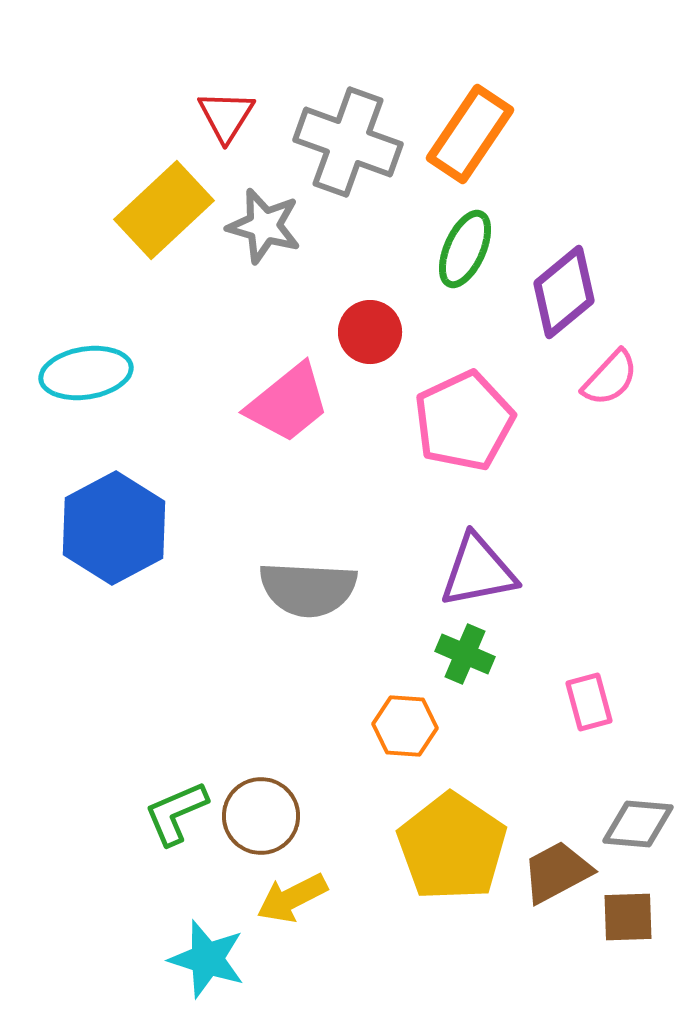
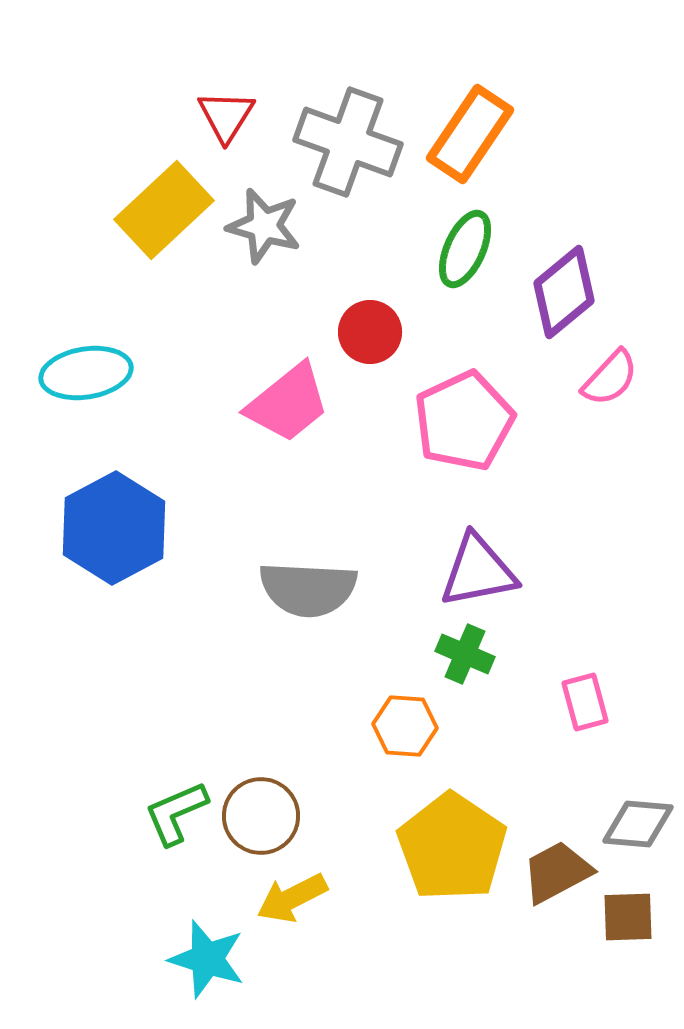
pink rectangle: moved 4 px left
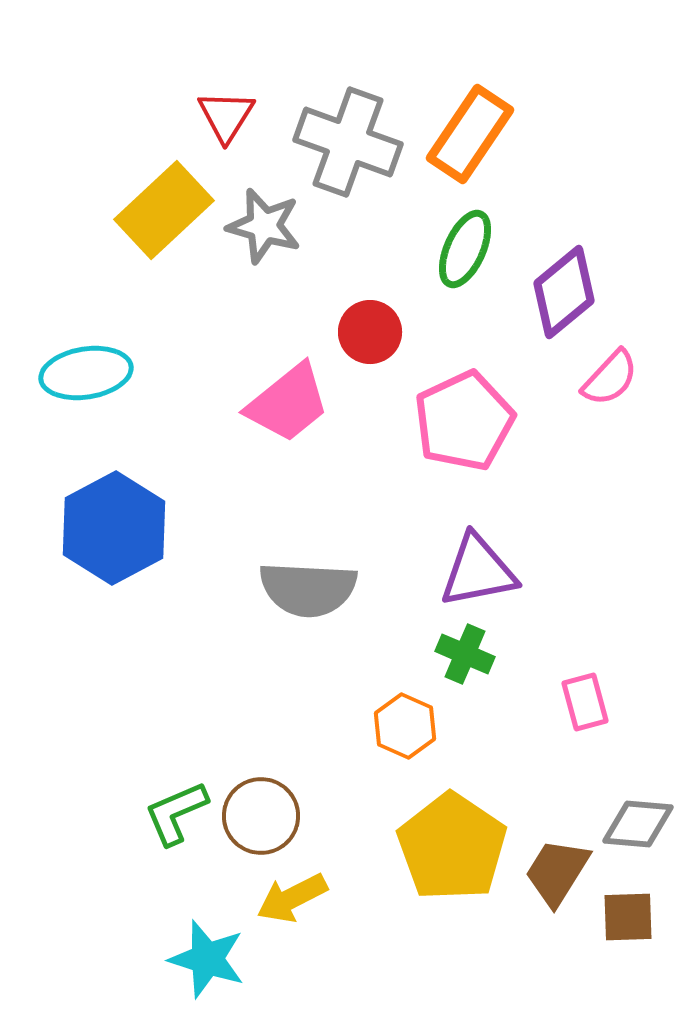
orange hexagon: rotated 20 degrees clockwise
brown trapezoid: rotated 30 degrees counterclockwise
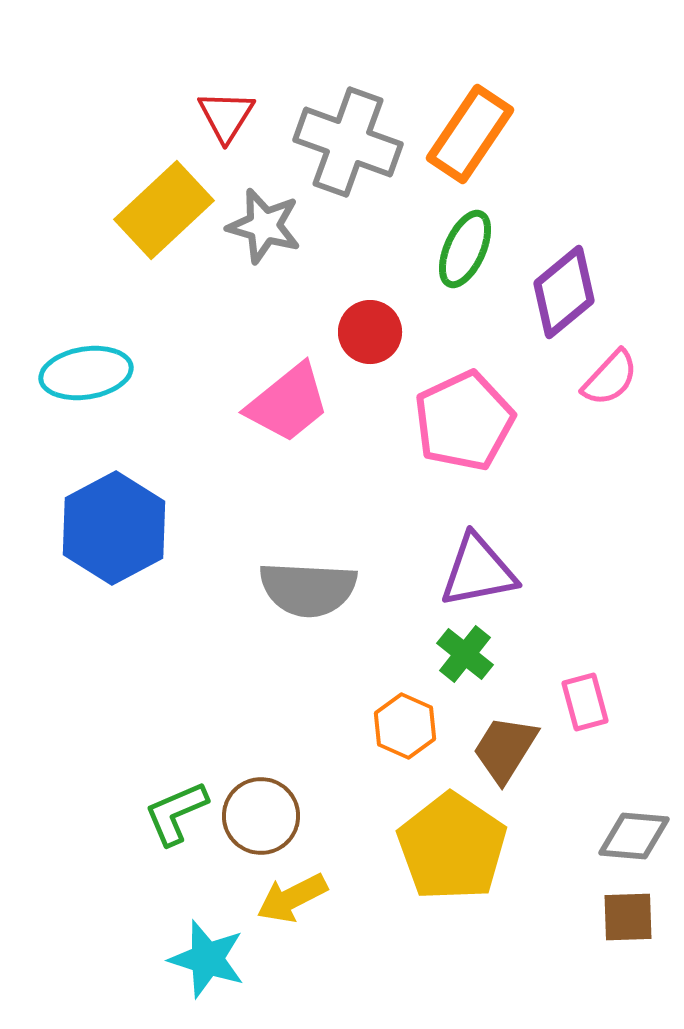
green cross: rotated 16 degrees clockwise
gray diamond: moved 4 px left, 12 px down
brown trapezoid: moved 52 px left, 123 px up
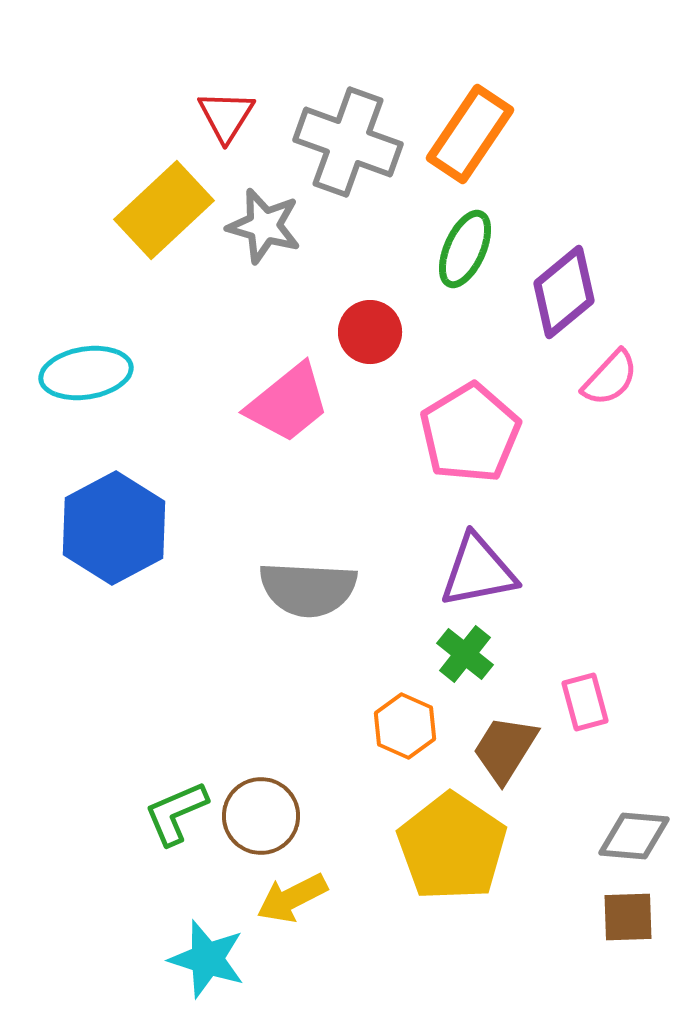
pink pentagon: moved 6 px right, 12 px down; rotated 6 degrees counterclockwise
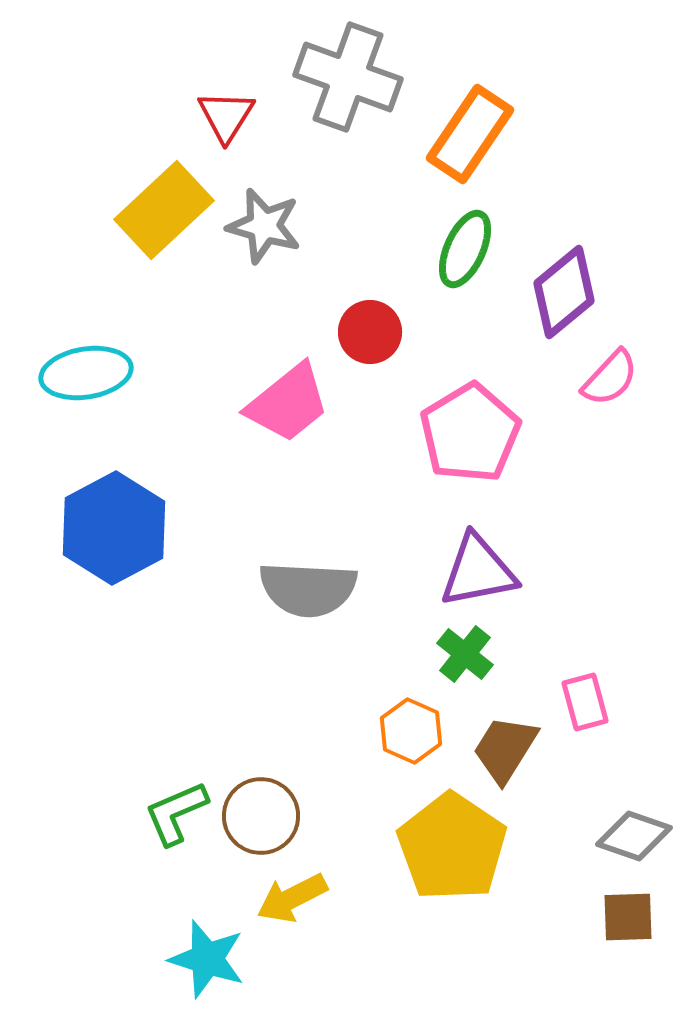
gray cross: moved 65 px up
orange hexagon: moved 6 px right, 5 px down
gray diamond: rotated 14 degrees clockwise
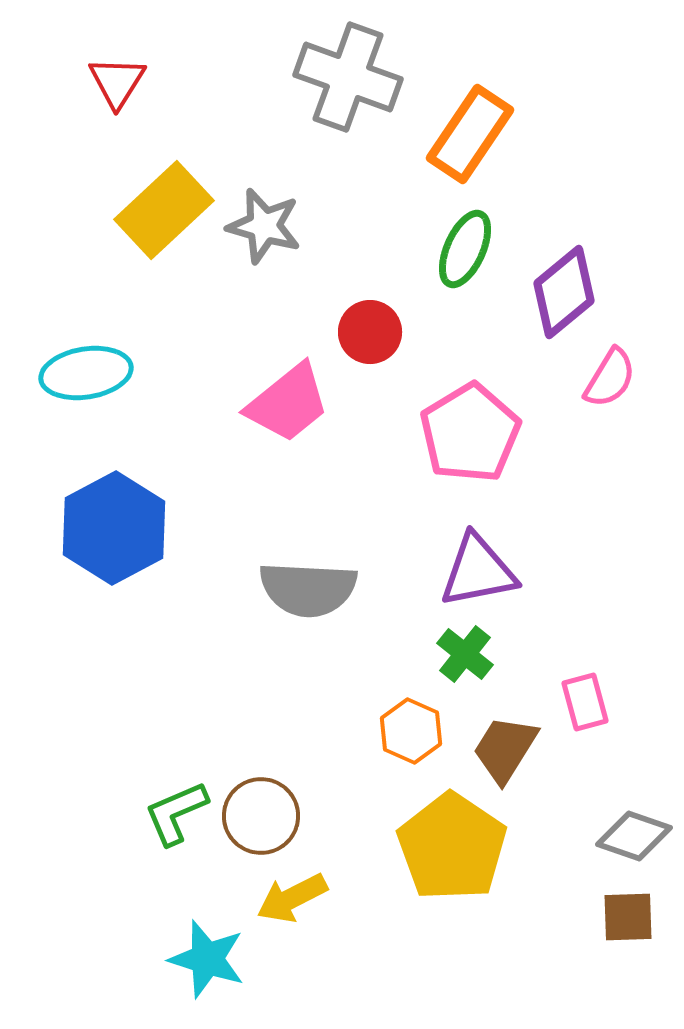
red triangle: moved 109 px left, 34 px up
pink semicircle: rotated 12 degrees counterclockwise
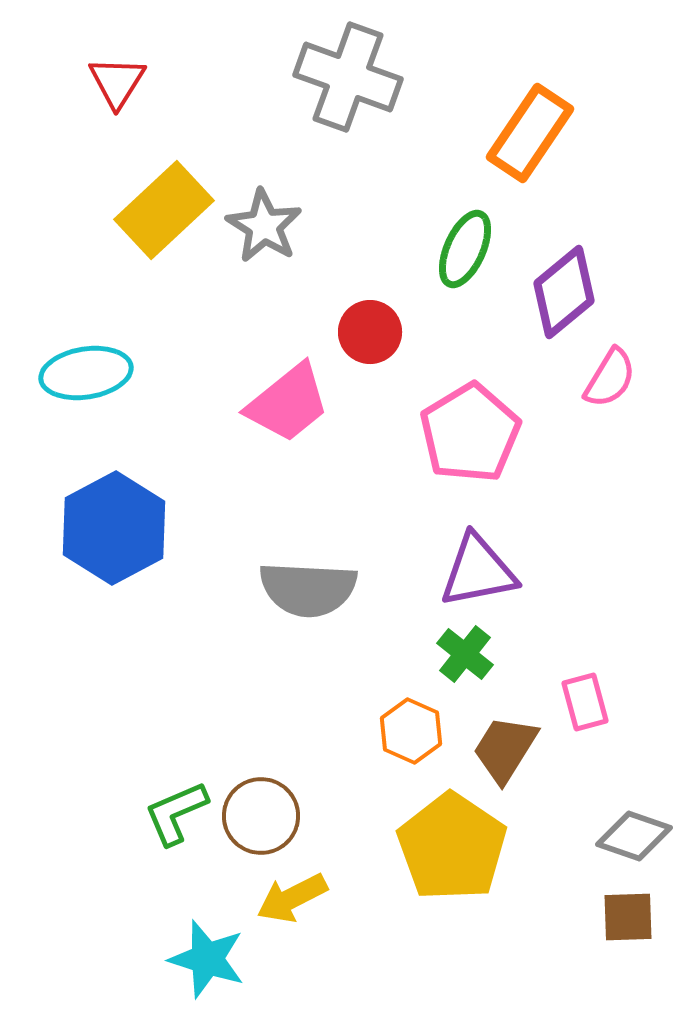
orange rectangle: moved 60 px right, 1 px up
gray star: rotated 16 degrees clockwise
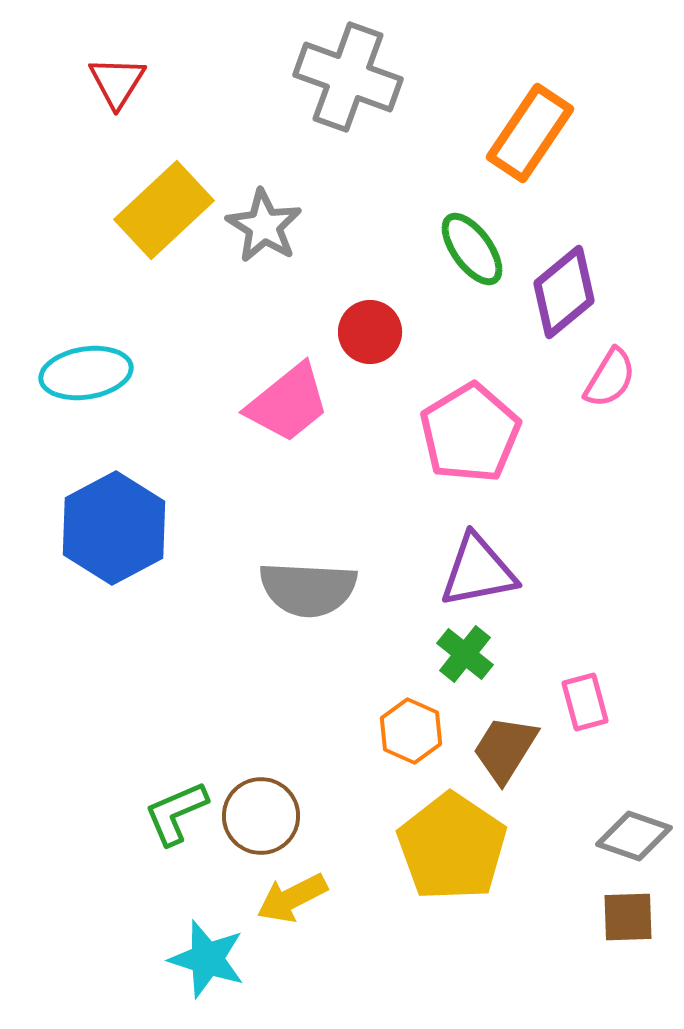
green ellipse: moved 7 px right; rotated 60 degrees counterclockwise
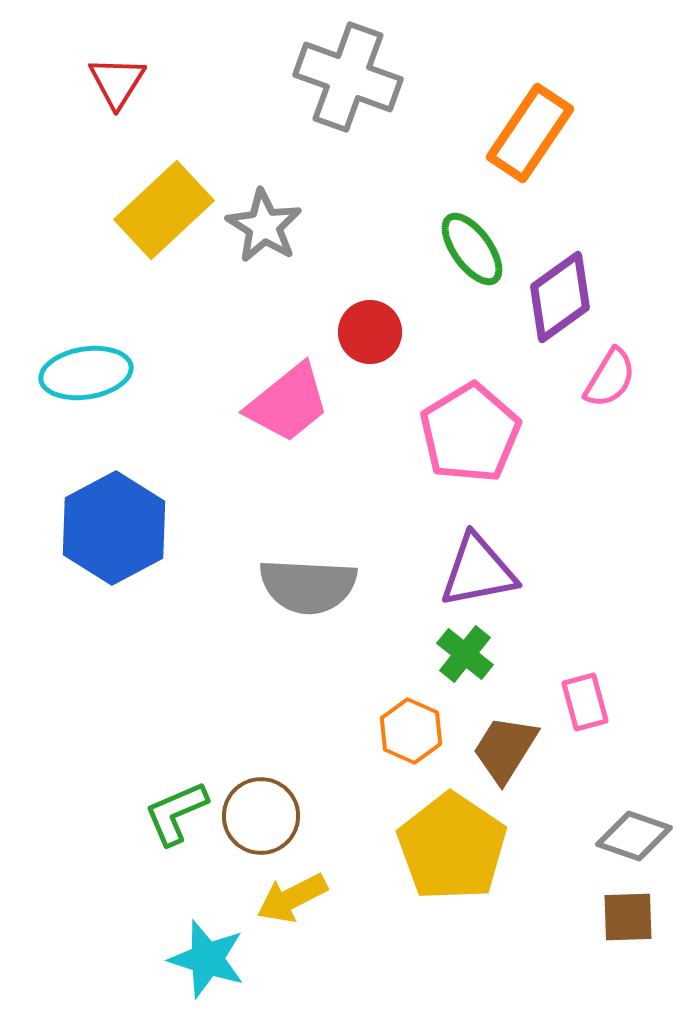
purple diamond: moved 4 px left, 5 px down; rotated 4 degrees clockwise
gray semicircle: moved 3 px up
